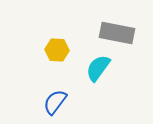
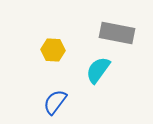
yellow hexagon: moved 4 px left
cyan semicircle: moved 2 px down
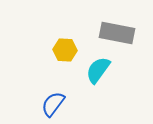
yellow hexagon: moved 12 px right
blue semicircle: moved 2 px left, 2 px down
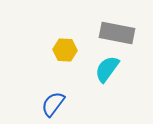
cyan semicircle: moved 9 px right, 1 px up
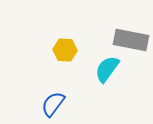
gray rectangle: moved 14 px right, 7 px down
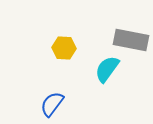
yellow hexagon: moved 1 px left, 2 px up
blue semicircle: moved 1 px left
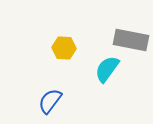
blue semicircle: moved 2 px left, 3 px up
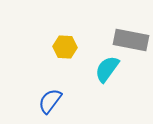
yellow hexagon: moved 1 px right, 1 px up
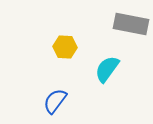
gray rectangle: moved 16 px up
blue semicircle: moved 5 px right
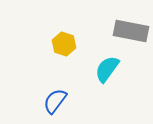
gray rectangle: moved 7 px down
yellow hexagon: moved 1 px left, 3 px up; rotated 15 degrees clockwise
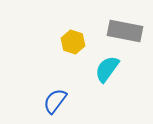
gray rectangle: moved 6 px left
yellow hexagon: moved 9 px right, 2 px up
